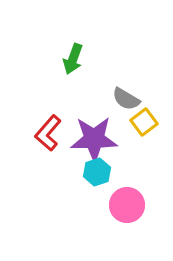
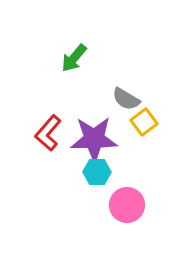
green arrow: moved 1 px right, 1 px up; rotated 20 degrees clockwise
cyan hexagon: rotated 20 degrees clockwise
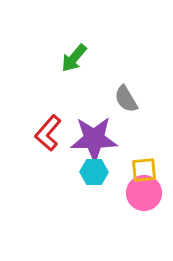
gray semicircle: rotated 28 degrees clockwise
yellow square: moved 48 px down; rotated 32 degrees clockwise
cyan hexagon: moved 3 px left
pink circle: moved 17 px right, 12 px up
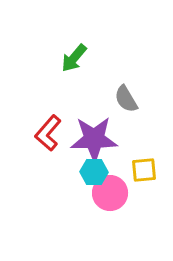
pink circle: moved 34 px left
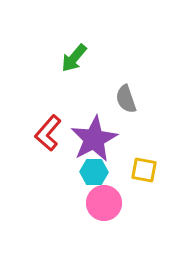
gray semicircle: rotated 12 degrees clockwise
purple star: rotated 27 degrees counterclockwise
yellow square: rotated 16 degrees clockwise
pink circle: moved 6 px left, 10 px down
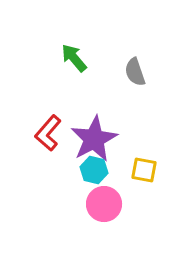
green arrow: rotated 100 degrees clockwise
gray semicircle: moved 9 px right, 27 px up
cyan hexagon: moved 2 px up; rotated 12 degrees clockwise
pink circle: moved 1 px down
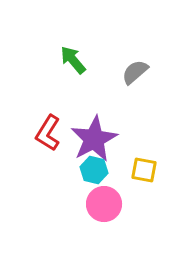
green arrow: moved 1 px left, 2 px down
gray semicircle: rotated 68 degrees clockwise
red L-shape: rotated 9 degrees counterclockwise
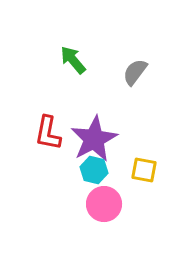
gray semicircle: rotated 12 degrees counterclockwise
red L-shape: rotated 21 degrees counterclockwise
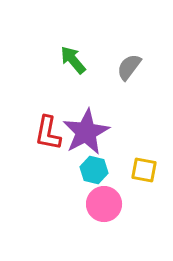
gray semicircle: moved 6 px left, 5 px up
purple star: moved 8 px left, 7 px up
